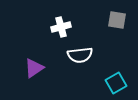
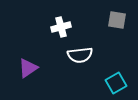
purple triangle: moved 6 px left
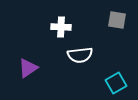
white cross: rotated 18 degrees clockwise
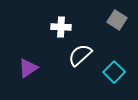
gray square: rotated 24 degrees clockwise
white semicircle: rotated 145 degrees clockwise
cyan square: moved 2 px left, 11 px up; rotated 15 degrees counterclockwise
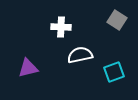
white semicircle: rotated 30 degrees clockwise
purple triangle: rotated 20 degrees clockwise
cyan square: rotated 25 degrees clockwise
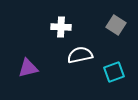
gray square: moved 1 px left, 5 px down
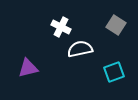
white cross: rotated 24 degrees clockwise
white semicircle: moved 6 px up
